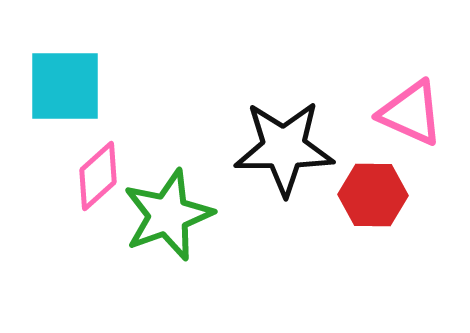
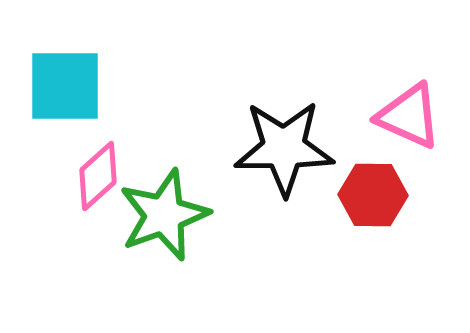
pink triangle: moved 2 px left, 3 px down
green star: moved 4 px left
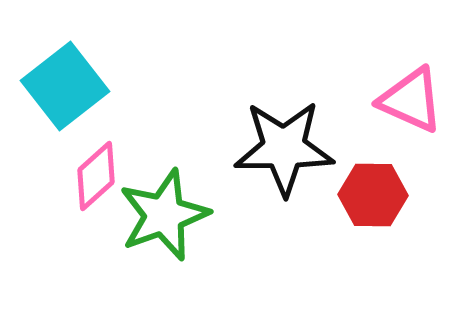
cyan square: rotated 38 degrees counterclockwise
pink triangle: moved 2 px right, 16 px up
pink diamond: moved 2 px left
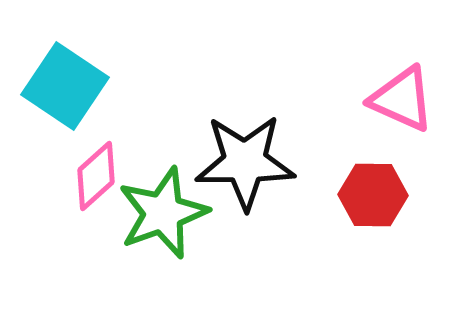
cyan square: rotated 18 degrees counterclockwise
pink triangle: moved 9 px left, 1 px up
black star: moved 39 px left, 14 px down
green star: moved 1 px left, 2 px up
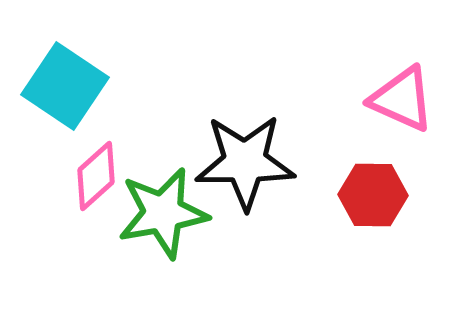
green star: rotated 10 degrees clockwise
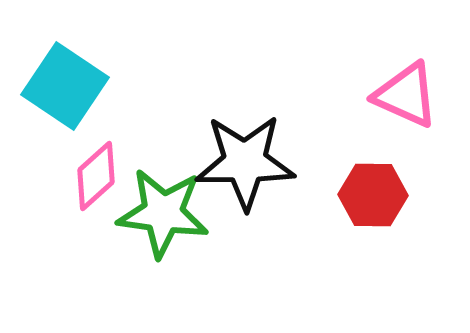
pink triangle: moved 4 px right, 4 px up
green star: rotated 18 degrees clockwise
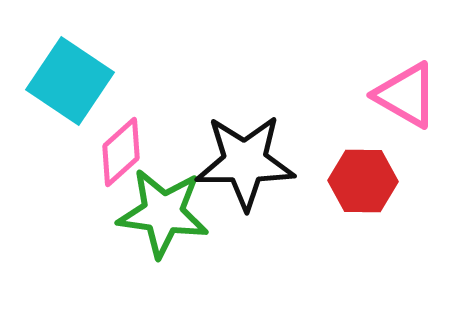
cyan square: moved 5 px right, 5 px up
pink triangle: rotated 6 degrees clockwise
pink diamond: moved 25 px right, 24 px up
red hexagon: moved 10 px left, 14 px up
